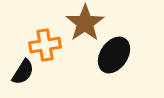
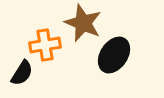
brown star: moved 2 px left; rotated 15 degrees counterclockwise
black semicircle: moved 1 px left, 1 px down
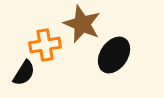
brown star: moved 1 px left, 1 px down
black semicircle: moved 2 px right
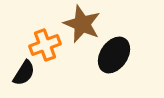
orange cross: rotated 12 degrees counterclockwise
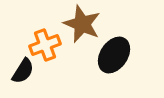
black semicircle: moved 1 px left, 2 px up
